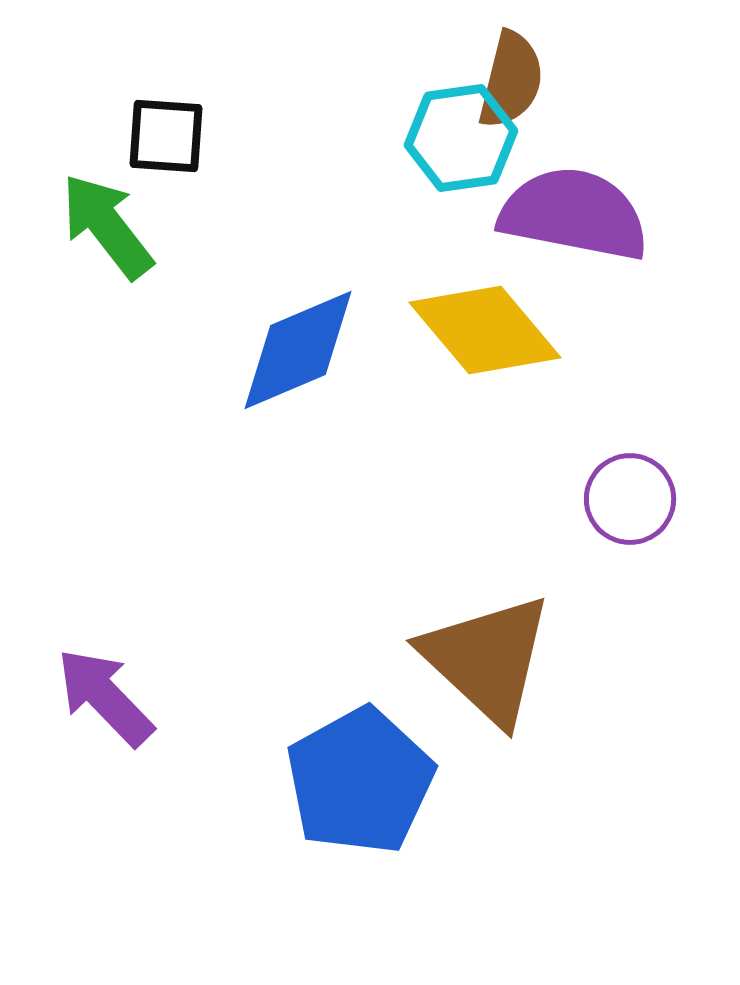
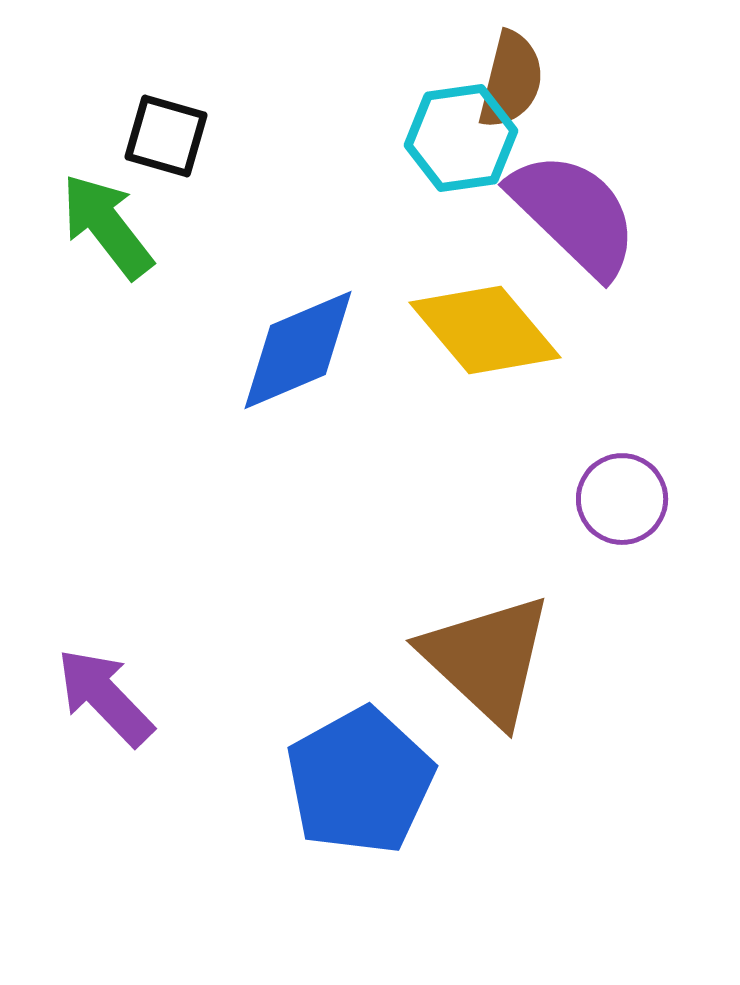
black square: rotated 12 degrees clockwise
purple semicircle: rotated 33 degrees clockwise
purple circle: moved 8 px left
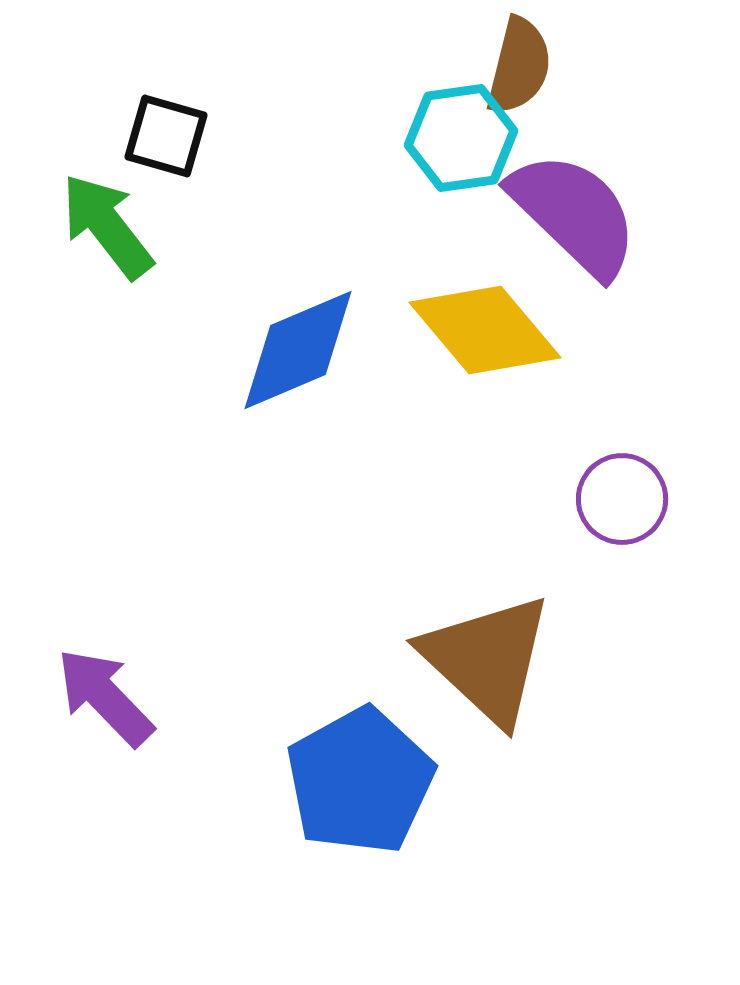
brown semicircle: moved 8 px right, 14 px up
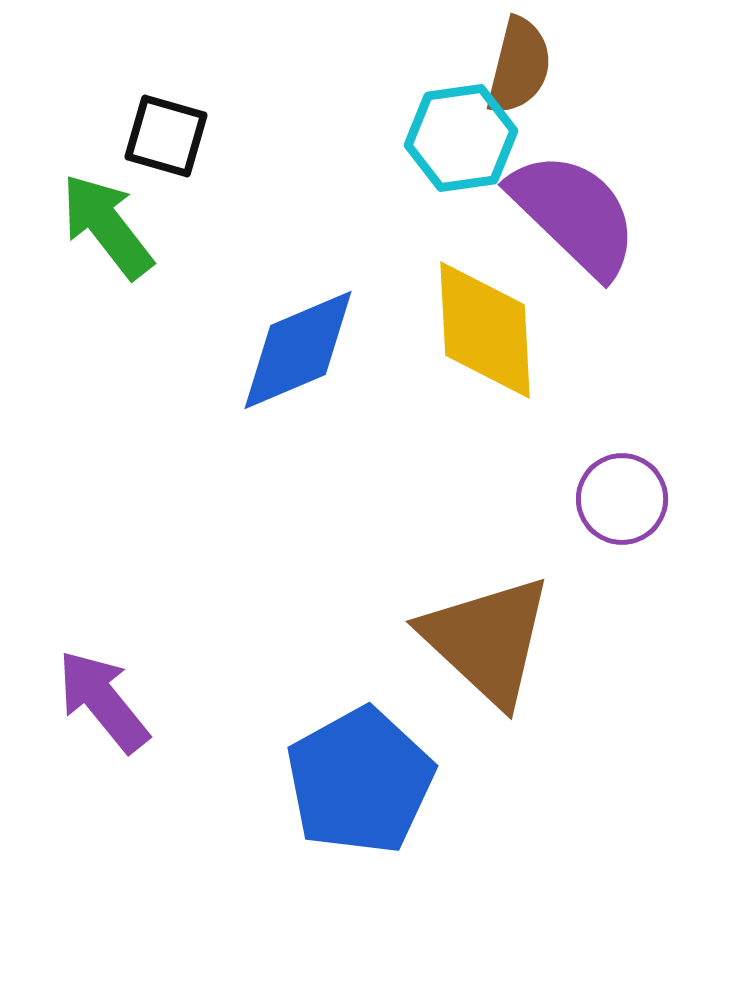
yellow diamond: rotated 37 degrees clockwise
brown triangle: moved 19 px up
purple arrow: moved 2 px left, 4 px down; rotated 5 degrees clockwise
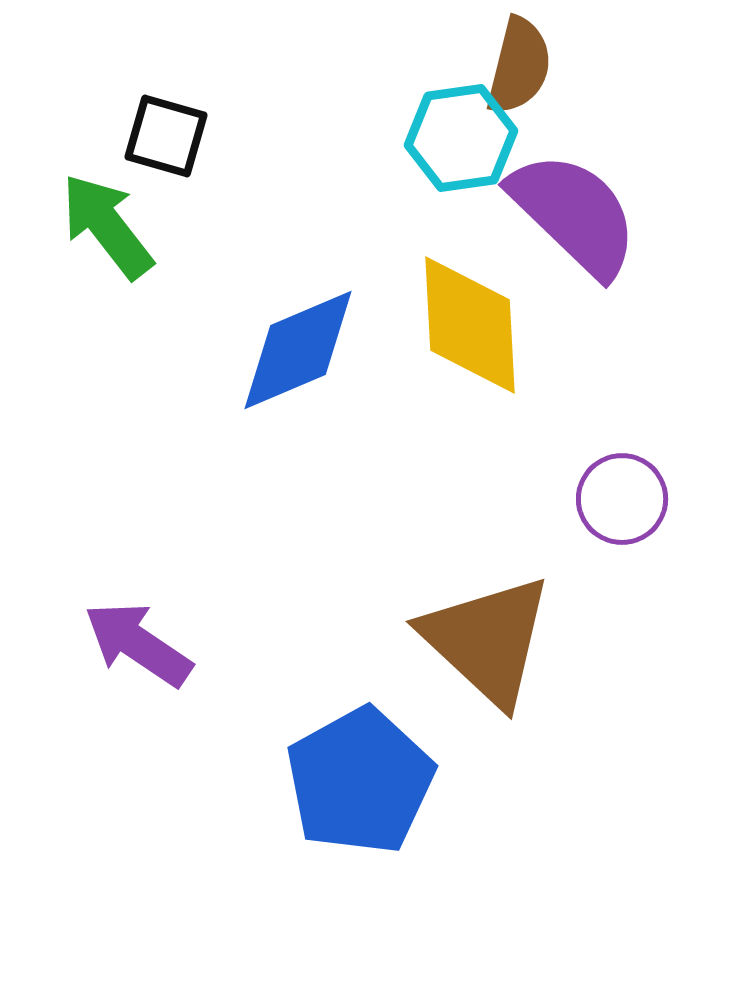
yellow diamond: moved 15 px left, 5 px up
purple arrow: moved 35 px right, 57 px up; rotated 17 degrees counterclockwise
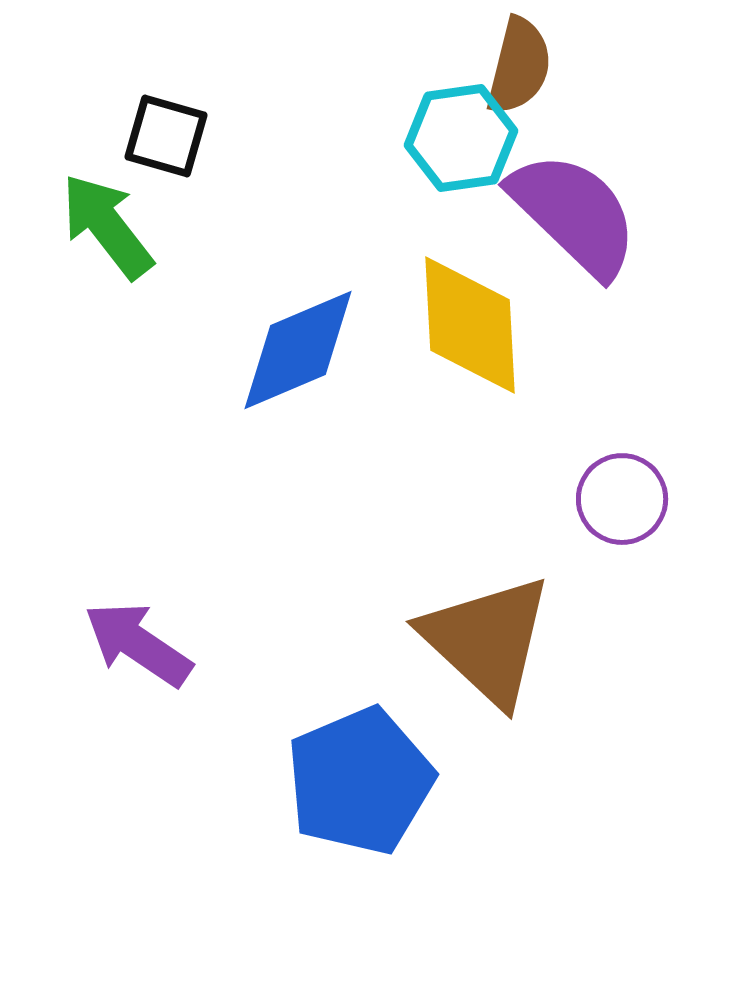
blue pentagon: rotated 6 degrees clockwise
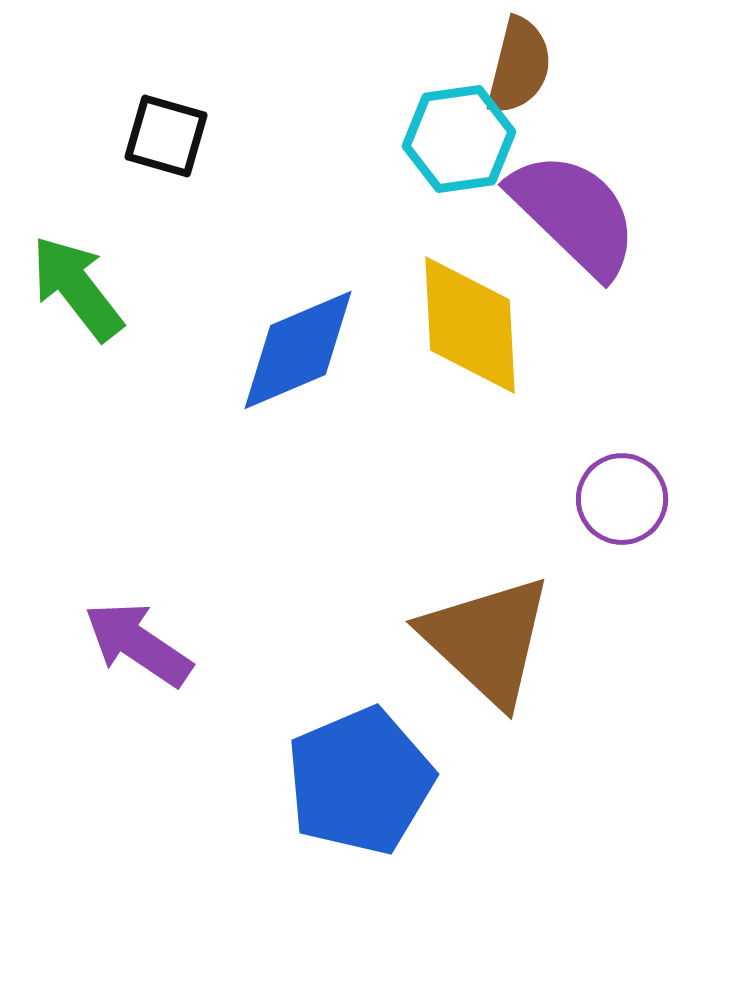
cyan hexagon: moved 2 px left, 1 px down
green arrow: moved 30 px left, 62 px down
